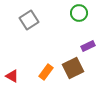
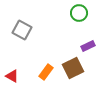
gray square: moved 7 px left, 10 px down; rotated 30 degrees counterclockwise
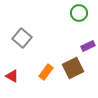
gray square: moved 8 px down; rotated 12 degrees clockwise
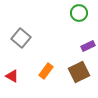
gray square: moved 1 px left
brown square: moved 6 px right, 4 px down
orange rectangle: moved 1 px up
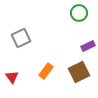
gray square: rotated 24 degrees clockwise
red triangle: moved 1 px down; rotated 24 degrees clockwise
